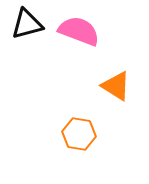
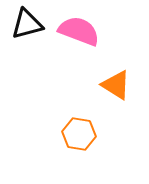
orange triangle: moved 1 px up
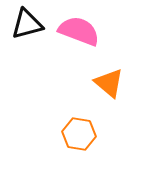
orange triangle: moved 7 px left, 2 px up; rotated 8 degrees clockwise
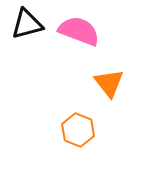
orange triangle: rotated 12 degrees clockwise
orange hexagon: moved 1 px left, 4 px up; rotated 12 degrees clockwise
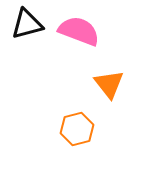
orange triangle: moved 1 px down
orange hexagon: moved 1 px left, 1 px up; rotated 24 degrees clockwise
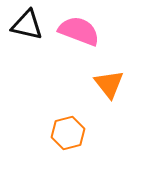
black triangle: moved 1 px down; rotated 28 degrees clockwise
orange hexagon: moved 9 px left, 4 px down
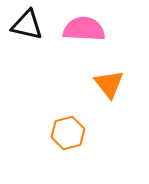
pink semicircle: moved 5 px right, 2 px up; rotated 18 degrees counterclockwise
